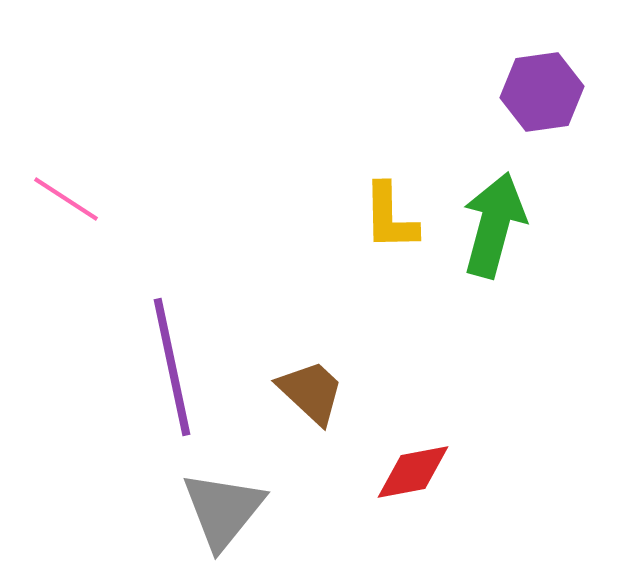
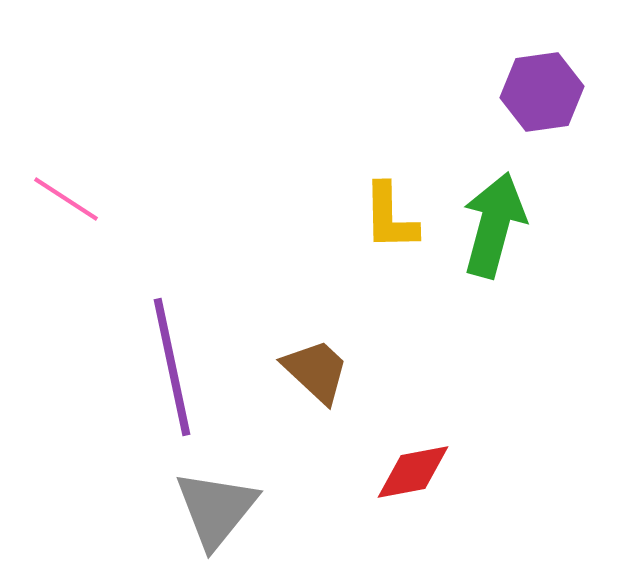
brown trapezoid: moved 5 px right, 21 px up
gray triangle: moved 7 px left, 1 px up
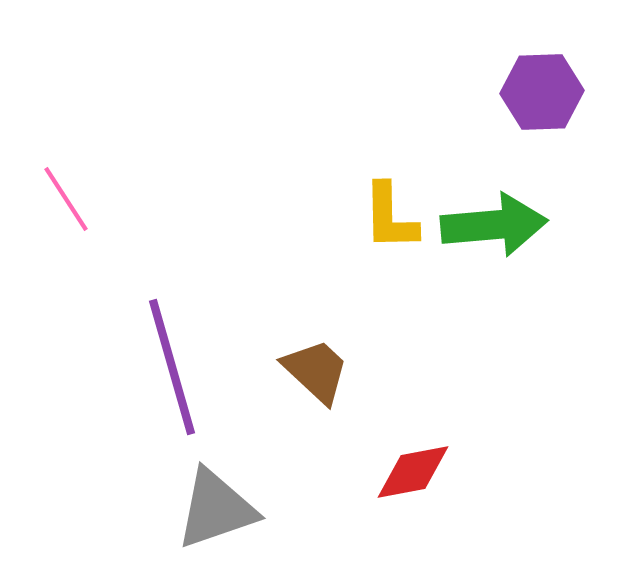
purple hexagon: rotated 6 degrees clockwise
pink line: rotated 24 degrees clockwise
green arrow: rotated 70 degrees clockwise
purple line: rotated 4 degrees counterclockwise
gray triangle: rotated 32 degrees clockwise
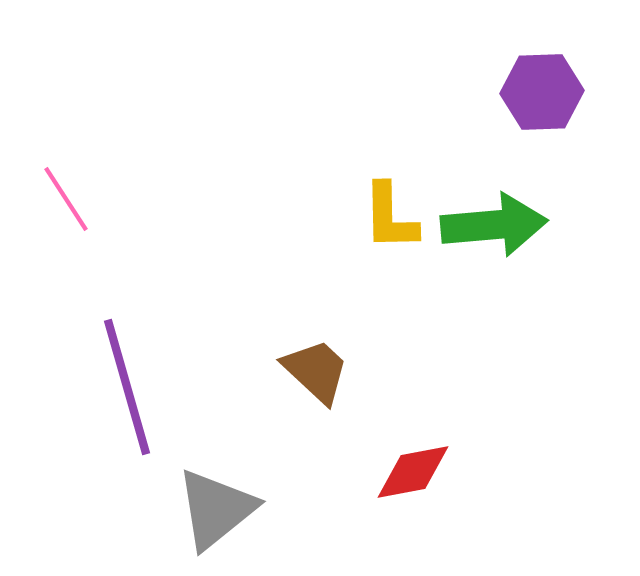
purple line: moved 45 px left, 20 px down
gray triangle: rotated 20 degrees counterclockwise
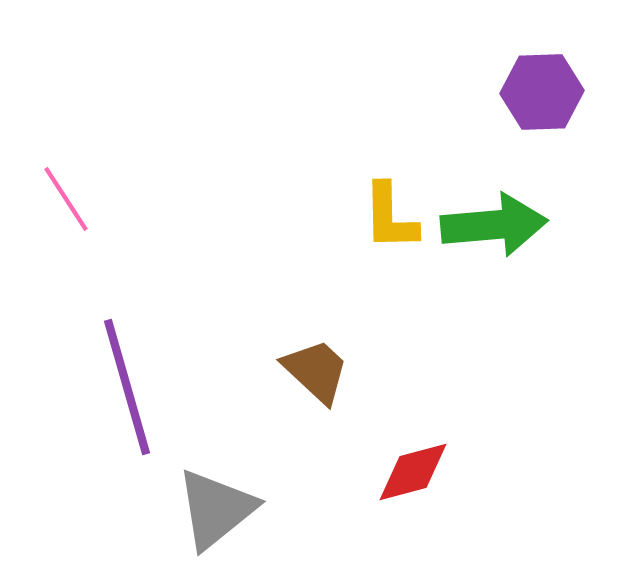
red diamond: rotated 4 degrees counterclockwise
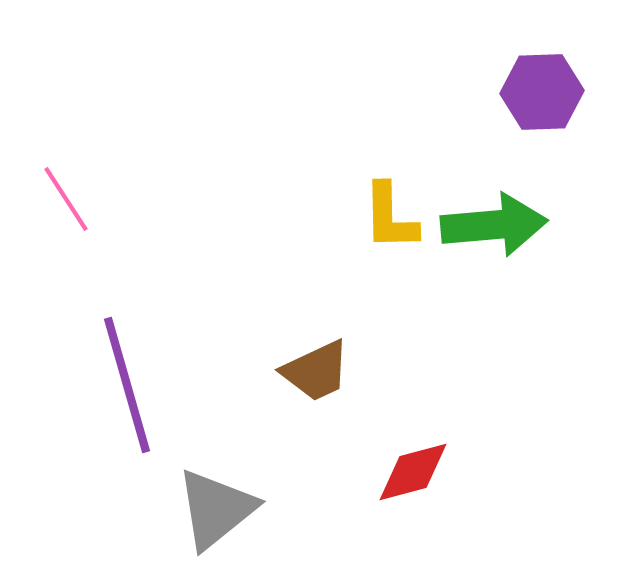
brown trapezoid: rotated 112 degrees clockwise
purple line: moved 2 px up
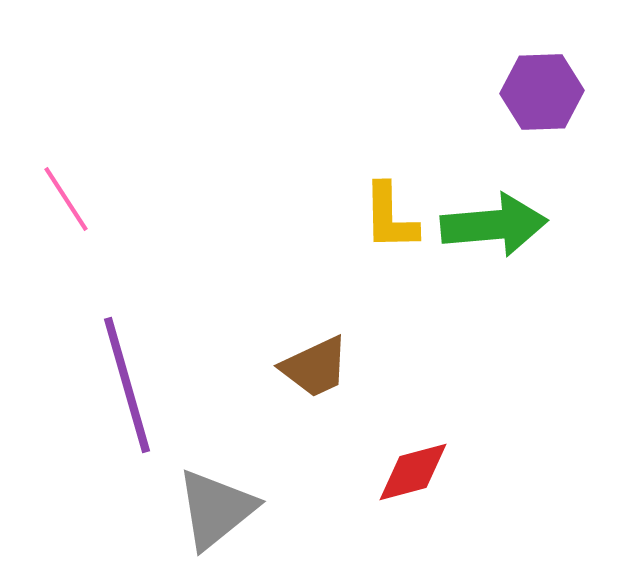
brown trapezoid: moved 1 px left, 4 px up
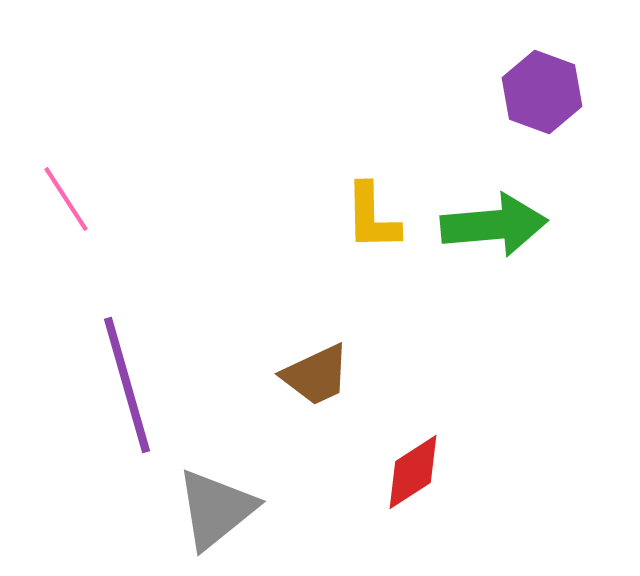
purple hexagon: rotated 22 degrees clockwise
yellow L-shape: moved 18 px left
brown trapezoid: moved 1 px right, 8 px down
red diamond: rotated 18 degrees counterclockwise
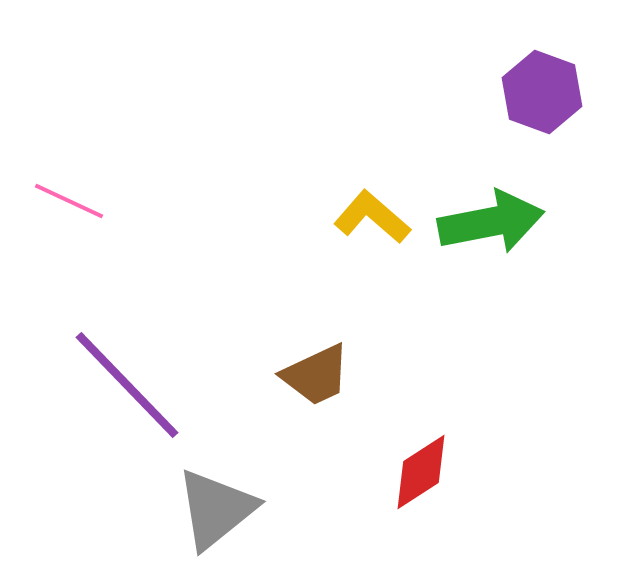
pink line: moved 3 px right, 2 px down; rotated 32 degrees counterclockwise
yellow L-shape: rotated 132 degrees clockwise
green arrow: moved 3 px left, 3 px up; rotated 6 degrees counterclockwise
purple line: rotated 28 degrees counterclockwise
red diamond: moved 8 px right
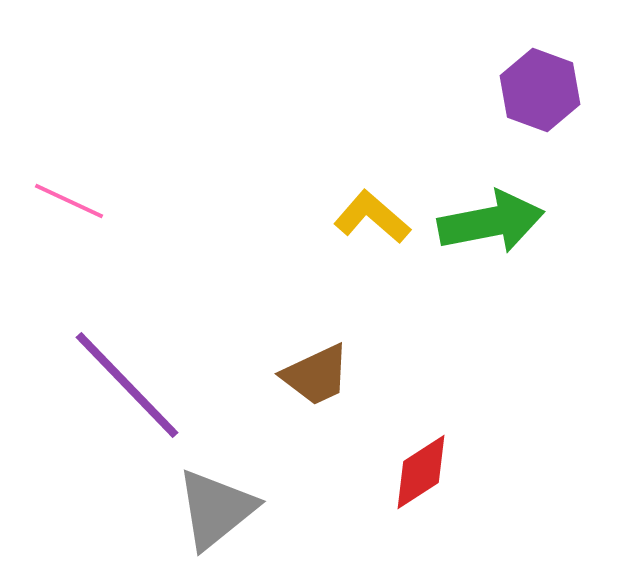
purple hexagon: moved 2 px left, 2 px up
